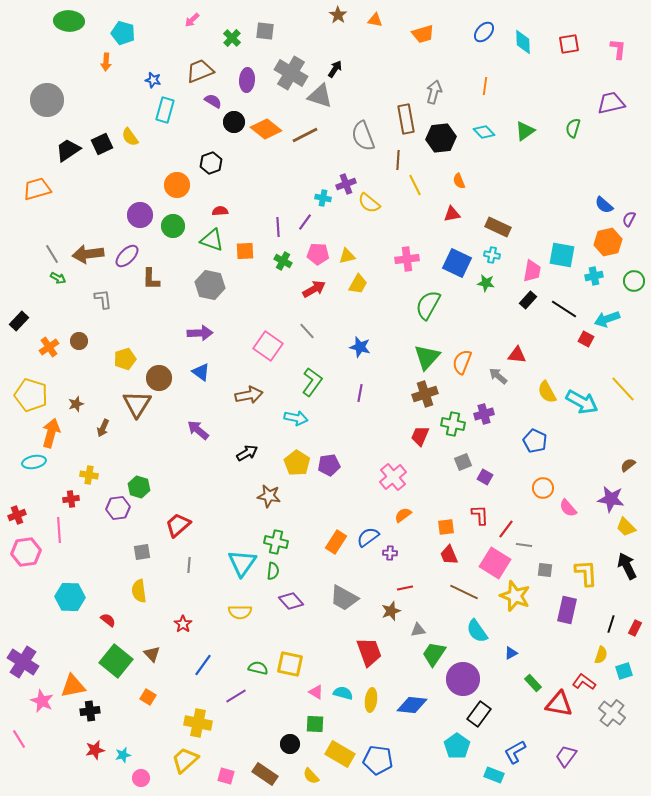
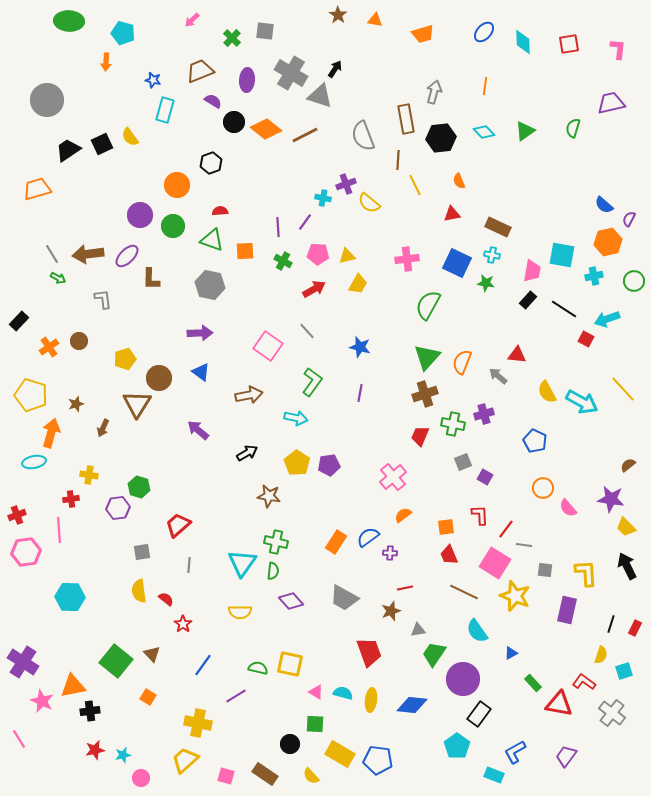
red semicircle at (108, 620): moved 58 px right, 21 px up
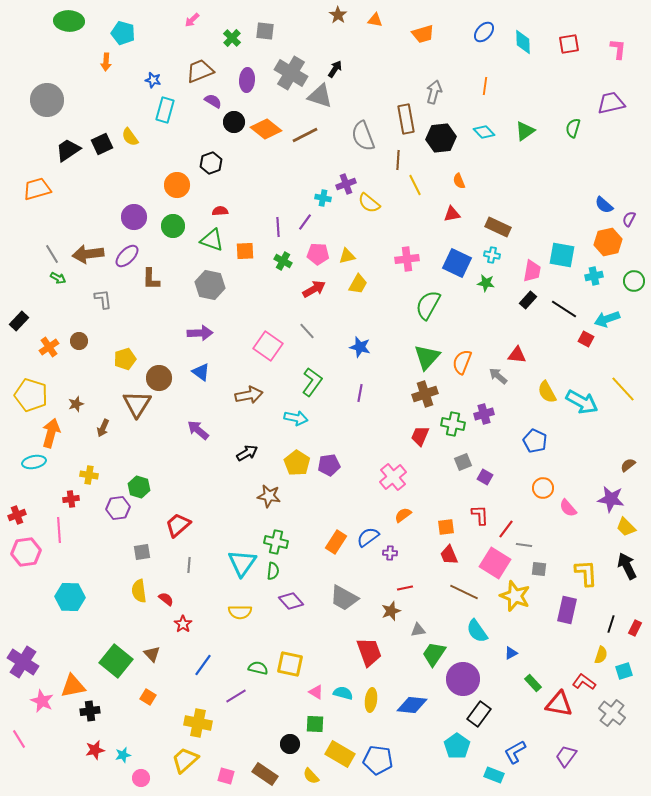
purple circle at (140, 215): moved 6 px left, 2 px down
gray square at (545, 570): moved 6 px left, 1 px up
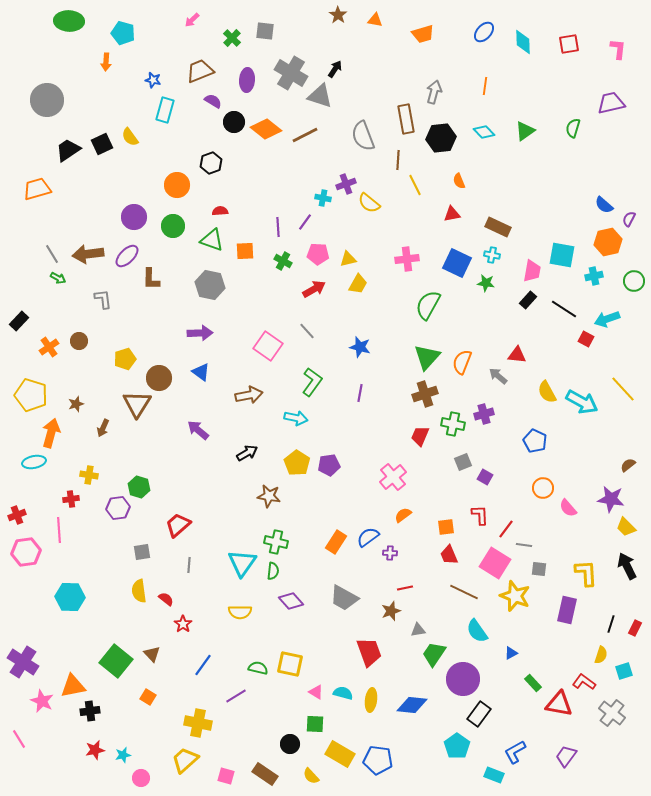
yellow triangle at (347, 256): moved 1 px right, 3 px down
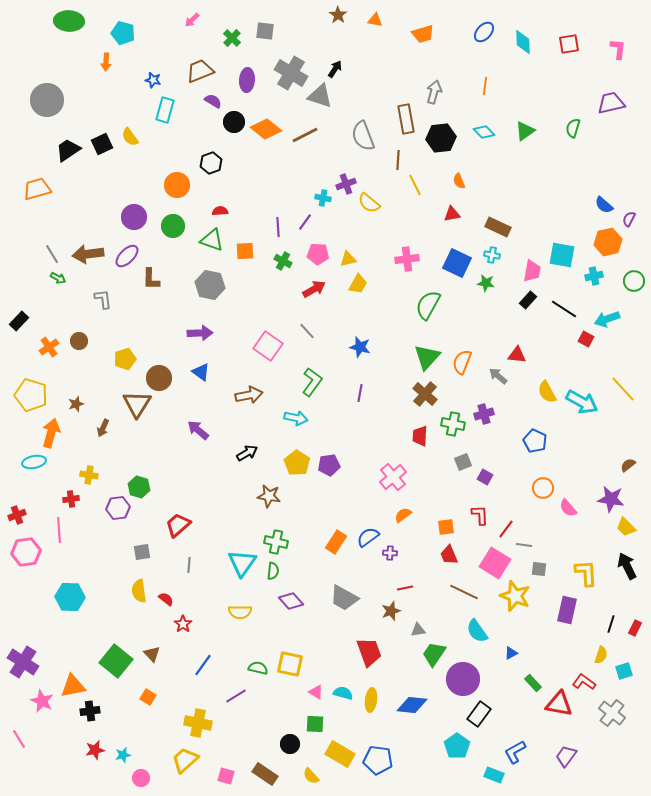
brown cross at (425, 394): rotated 30 degrees counterclockwise
red trapezoid at (420, 436): rotated 20 degrees counterclockwise
